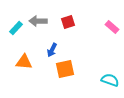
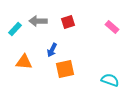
cyan rectangle: moved 1 px left, 1 px down
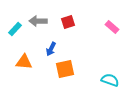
blue arrow: moved 1 px left, 1 px up
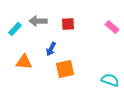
red square: moved 2 px down; rotated 16 degrees clockwise
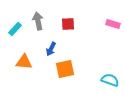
gray arrow: rotated 78 degrees clockwise
pink rectangle: moved 1 px right, 3 px up; rotated 24 degrees counterclockwise
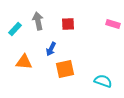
cyan semicircle: moved 7 px left, 1 px down
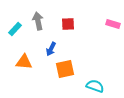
cyan semicircle: moved 8 px left, 5 px down
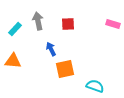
blue arrow: rotated 128 degrees clockwise
orange triangle: moved 11 px left, 1 px up
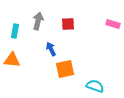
gray arrow: rotated 24 degrees clockwise
cyan rectangle: moved 2 px down; rotated 32 degrees counterclockwise
orange triangle: moved 1 px left, 1 px up
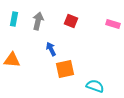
red square: moved 3 px right, 3 px up; rotated 24 degrees clockwise
cyan rectangle: moved 1 px left, 12 px up
